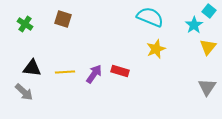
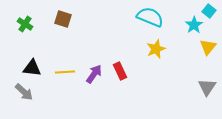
red rectangle: rotated 48 degrees clockwise
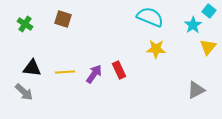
cyan star: moved 1 px left
yellow star: rotated 24 degrees clockwise
red rectangle: moved 1 px left, 1 px up
gray triangle: moved 11 px left, 3 px down; rotated 30 degrees clockwise
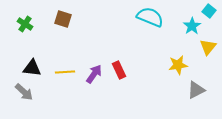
cyan star: moved 1 px left, 1 px down
yellow star: moved 22 px right, 16 px down; rotated 12 degrees counterclockwise
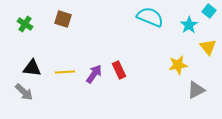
cyan star: moved 3 px left, 1 px up
yellow triangle: rotated 18 degrees counterclockwise
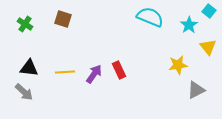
black triangle: moved 3 px left
